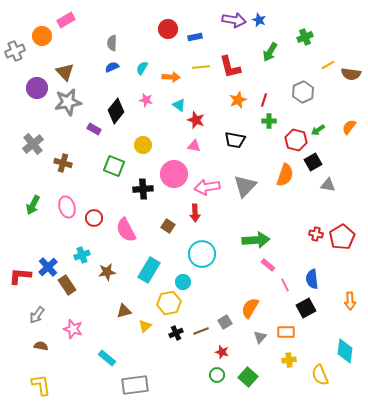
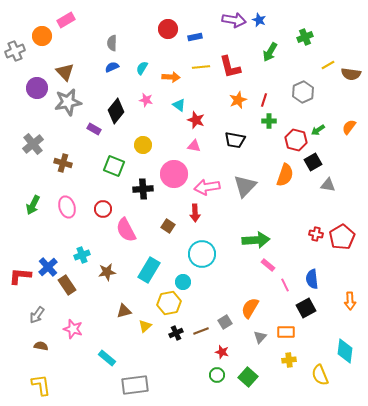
red circle at (94, 218): moved 9 px right, 9 px up
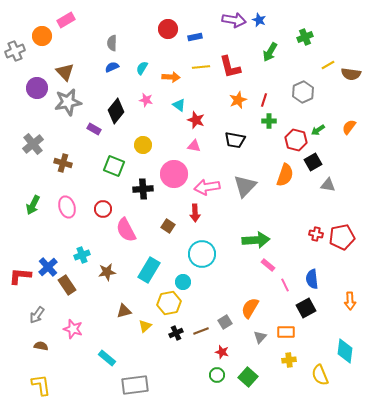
red pentagon at (342, 237): rotated 20 degrees clockwise
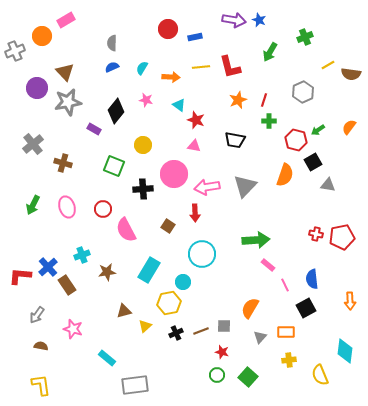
gray square at (225, 322): moved 1 px left, 4 px down; rotated 32 degrees clockwise
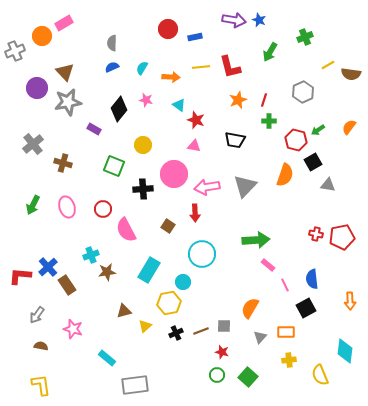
pink rectangle at (66, 20): moved 2 px left, 3 px down
black diamond at (116, 111): moved 3 px right, 2 px up
cyan cross at (82, 255): moved 9 px right
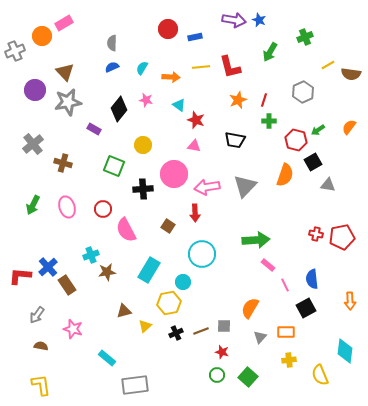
purple circle at (37, 88): moved 2 px left, 2 px down
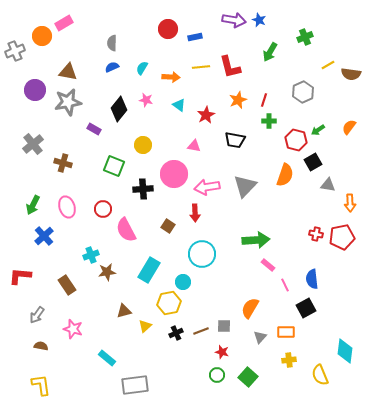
brown triangle at (65, 72): moved 3 px right; rotated 36 degrees counterclockwise
red star at (196, 120): moved 10 px right, 5 px up; rotated 24 degrees clockwise
blue cross at (48, 267): moved 4 px left, 31 px up
orange arrow at (350, 301): moved 98 px up
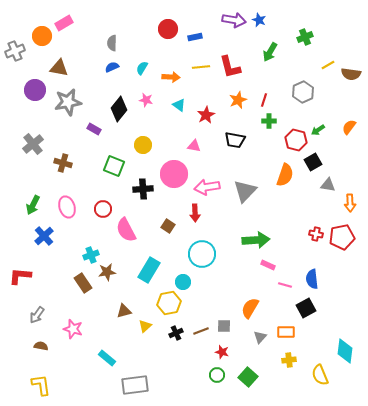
brown triangle at (68, 72): moved 9 px left, 4 px up
gray triangle at (245, 186): moved 5 px down
pink rectangle at (268, 265): rotated 16 degrees counterclockwise
brown rectangle at (67, 285): moved 16 px right, 2 px up
pink line at (285, 285): rotated 48 degrees counterclockwise
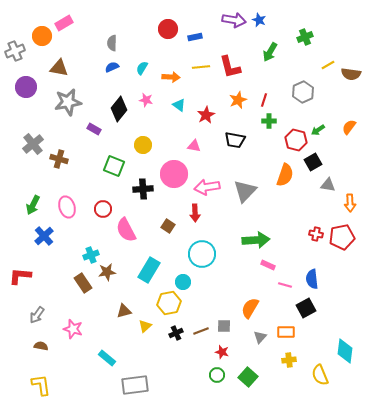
purple circle at (35, 90): moved 9 px left, 3 px up
brown cross at (63, 163): moved 4 px left, 4 px up
